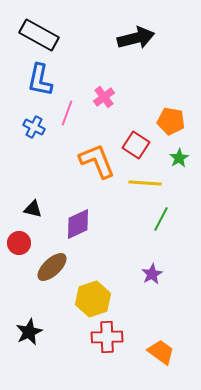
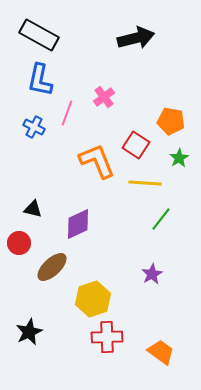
green line: rotated 10 degrees clockwise
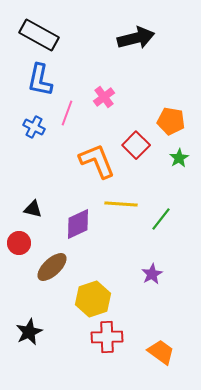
red square: rotated 12 degrees clockwise
yellow line: moved 24 px left, 21 px down
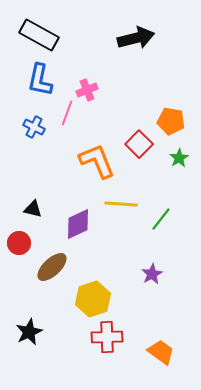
pink cross: moved 17 px left, 7 px up; rotated 15 degrees clockwise
red square: moved 3 px right, 1 px up
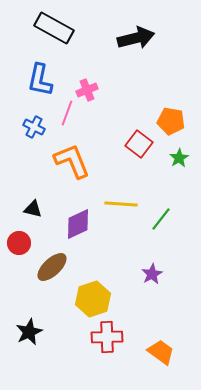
black rectangle: moved 15 px right, 7 px up
red square: rotated 8 degrees counterclockwise
orange L-shape: moved 25 px left
